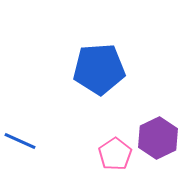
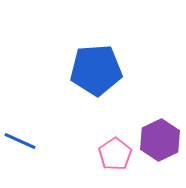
blue pentagon: moved 3 px left, 1 px down
purple hexagon: moved 2 px right, 2 px down
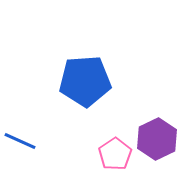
blue pentagon: moved 11 px left, 11 px down
purple hexagon: moved 3 px left, 1 px up
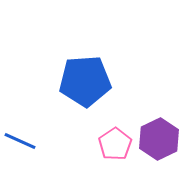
purple hexagon: moved 2 px right
pink pentagon: moved 10 px up
